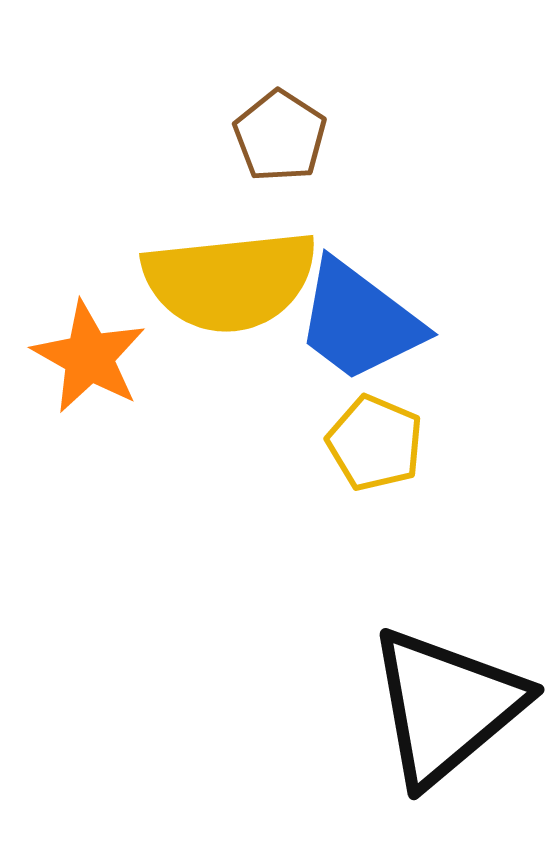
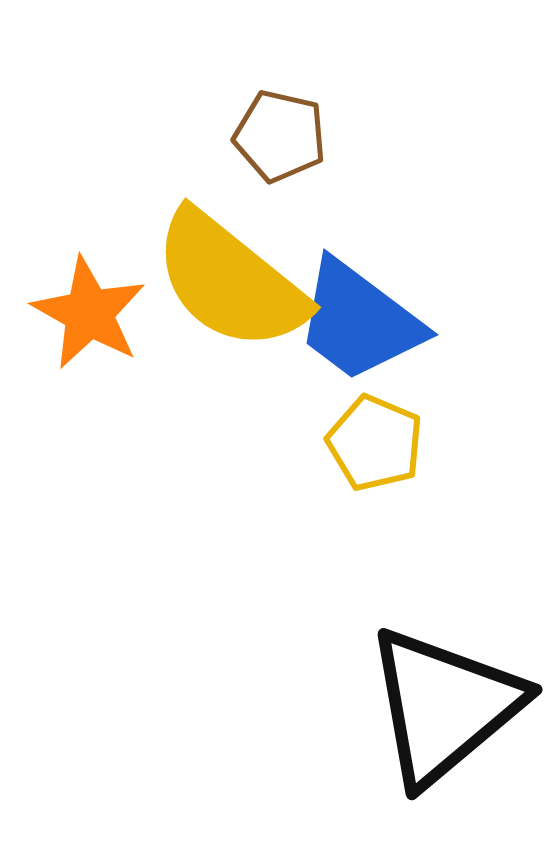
brown pentagon: rotated 20 degrees counterclockwise
yellow semicircle: rotated 45 degrees clockwise
orange star: moved 44 px up
black triangle: moved 2 px left
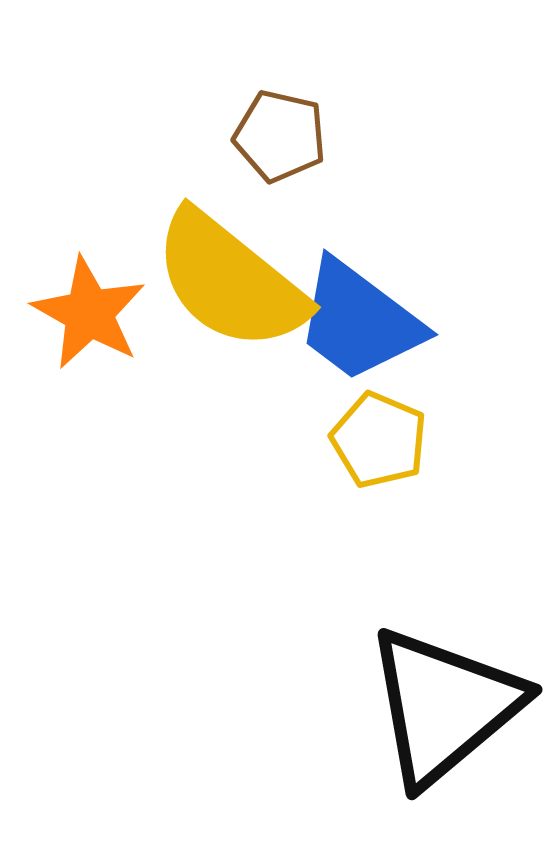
yellow pentagon: moved 4 px right, 3 px up
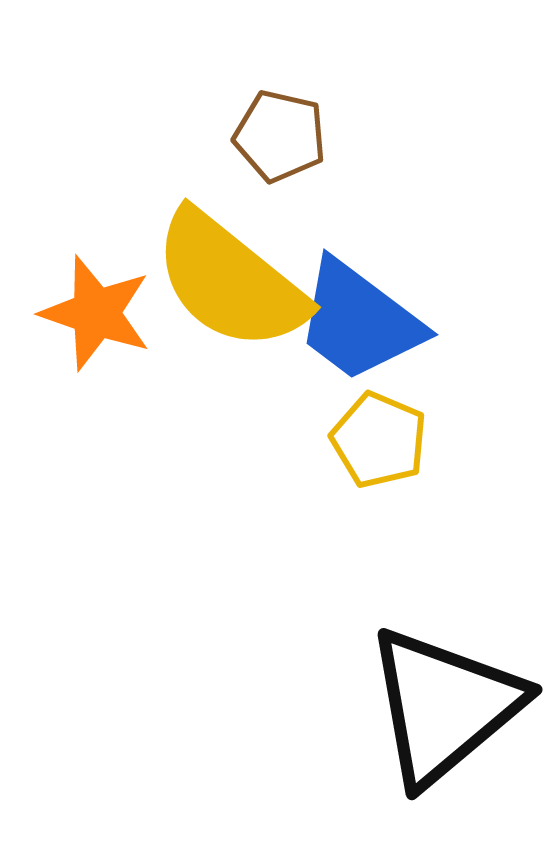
orange star: moved 7 px right; rotated 10 degrees counterclockwise
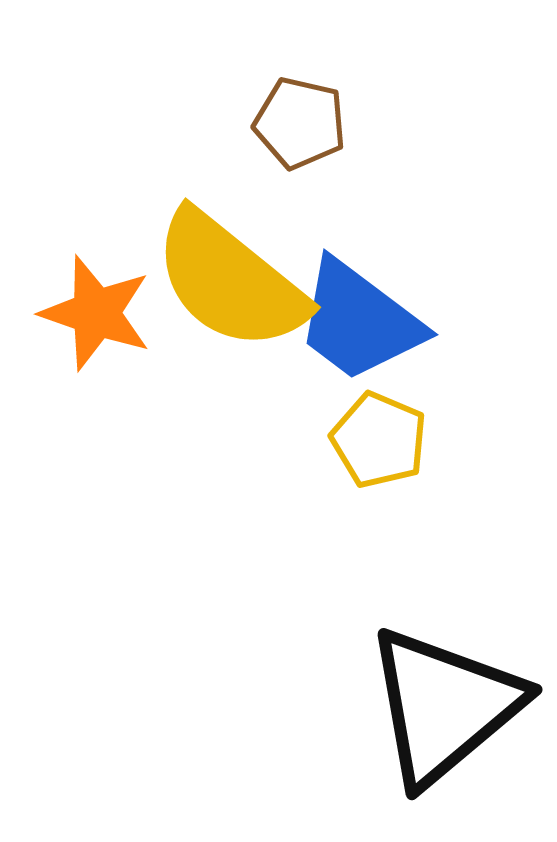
brown pentagon: moved 20 px right, 13 px up
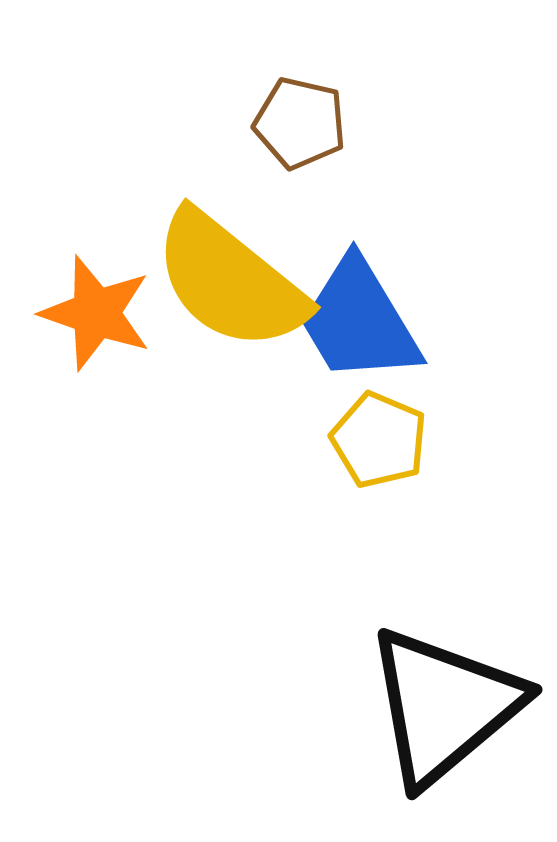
blue trapezoid: rotated 22 degrees clockwise
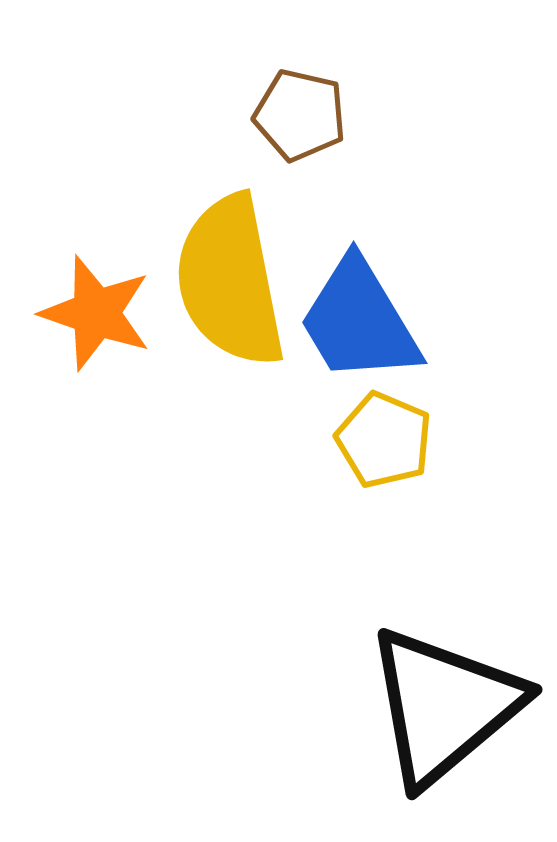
brown pentagon: moved 8 px up
yellow semicircle: rotated 40 degrees clockwise
yellow pentagon: moved 5 px right
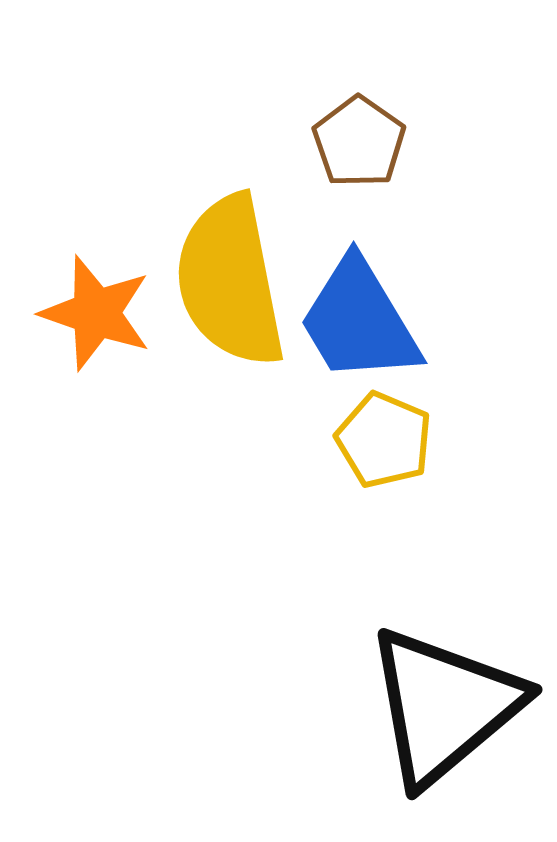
brown pentagon: moved 59 px right, 27 px down; rotated 22 degrees clockwise
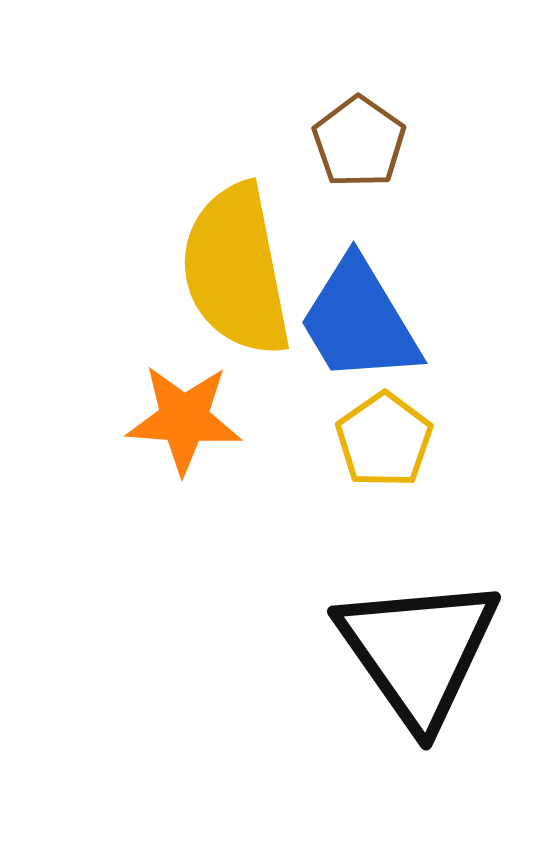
yellow semicircle: moved 6 px right, 11 px up
orange star: moved 88 px right, 106 px down; rotated 15 degrees counterclockwise
yellow pentagon: rotated 14 degrees clockwise
black triangle: moved 26 px left, 55 px up; rotated 25 degrees counterclockwise
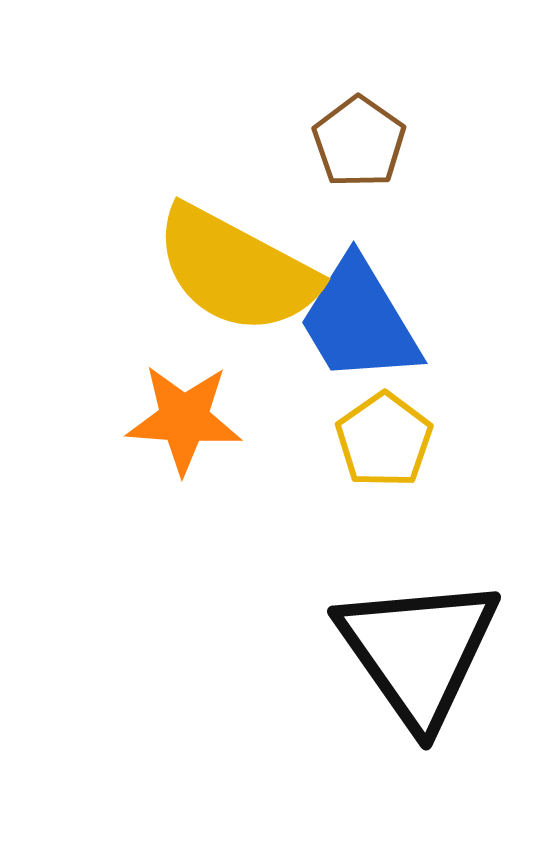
yellow semicircle: rotated 51 degrees counterclockwise
